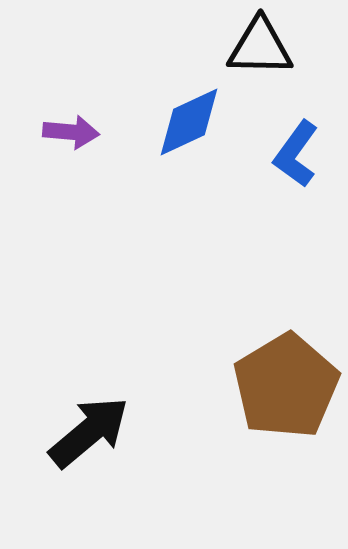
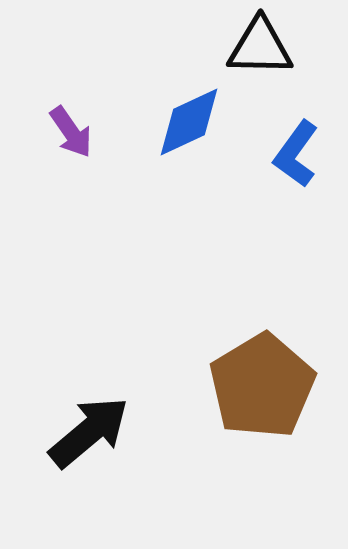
purple arrow: rotated 50 degrees clockwise
brown pentagon: moved 24 px left
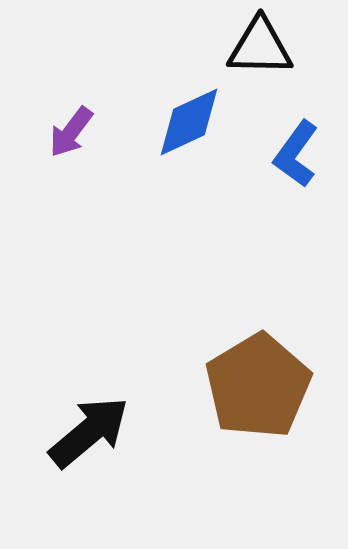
purple arrow: rotated 72 degrees clockwise
brown pentagon: moved 4 px left
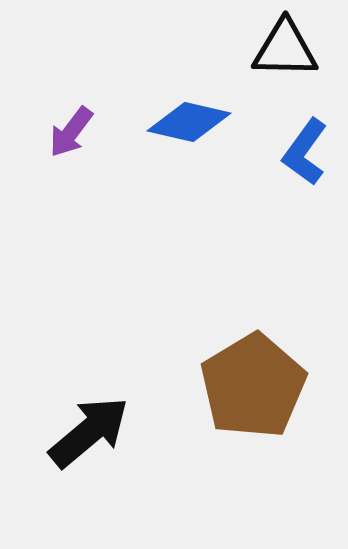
black triangle: moved 25 px right, 2 px down
blue diamond: rotated 38 degrees clockwise
blue L-shape: moved 9 px right, 2 px up
brown pentagon: moved 5 px left
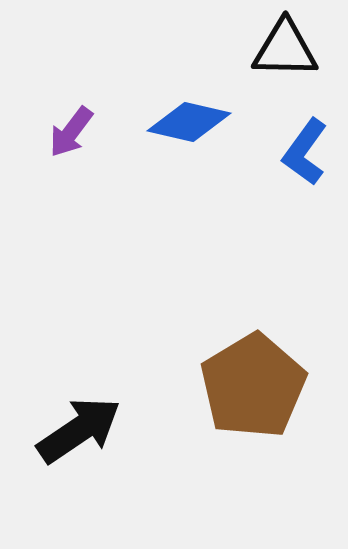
black arrow: moved 10 px left, 2 px up; rotated 6 degrees clockwise
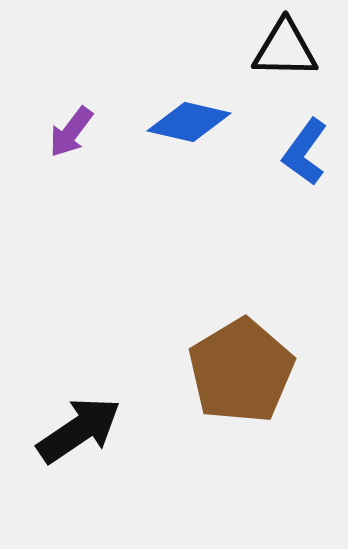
brown pentagon: moved 12 px left, 15 px up
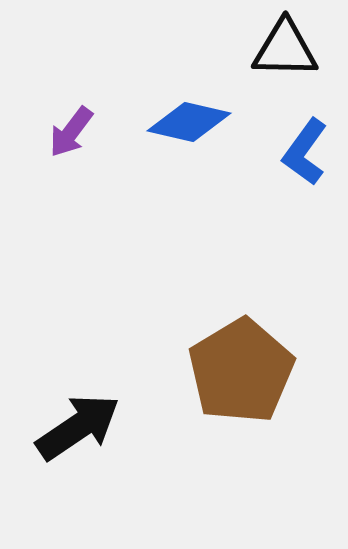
black arrow: moved 1 px left, 3 px up
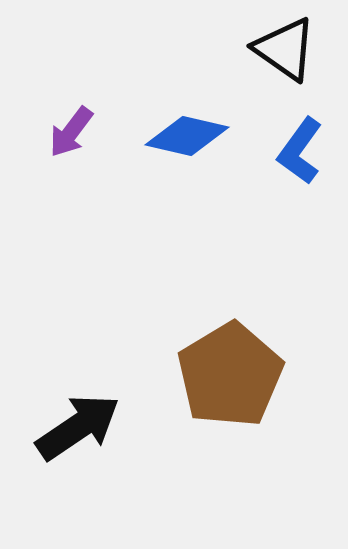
black triangle: rotated 34 degrees clockwise
blue diamond: moved 2 px left, 14 px down
blue L-shape: moved 5 px left, 1 px up
brown pentagon: moved 11 px left, 4 px down
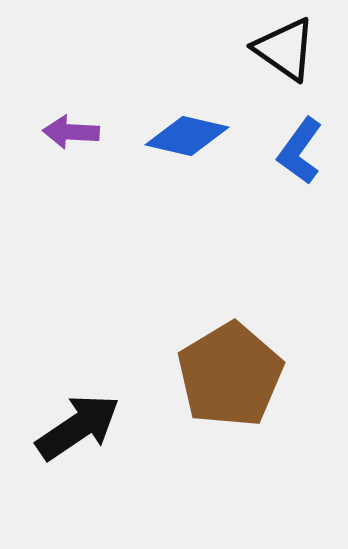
purple arrow: rotated 56 degrees clockwise
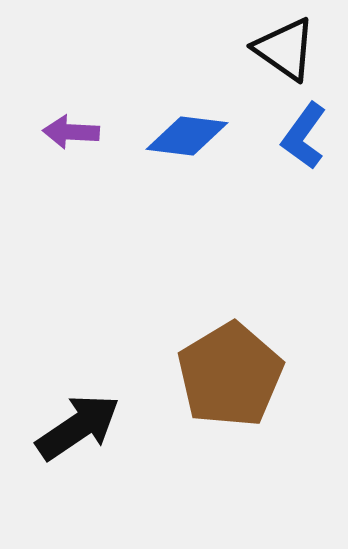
blue diamond: rotated 6 degrees counterclockwise
blue L-shape: moved 4 px right, 15 px up
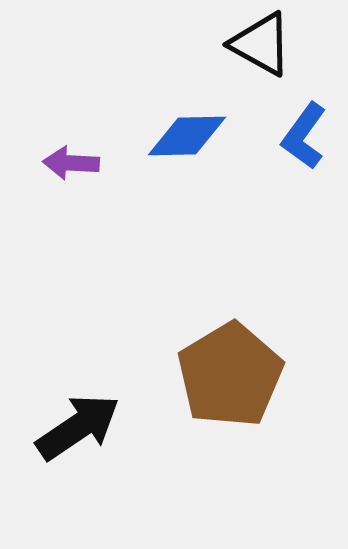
black triangle: moved 24 px left, 5 px up; rotated 6 degrees counterclockwise
purple arrow: moved 31 px down
blue diamond: rotated 8 degrees counterclockwise
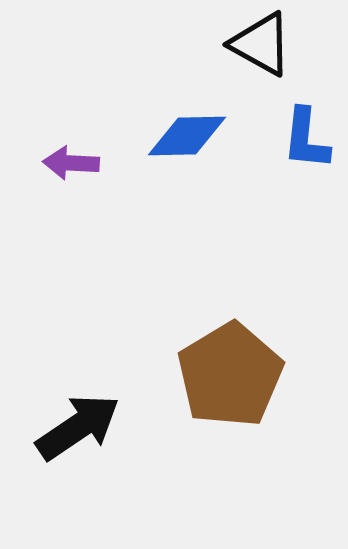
blue L-shape: moved 2 px right, 3 px down; rotated 30 degrees counterclockwise
